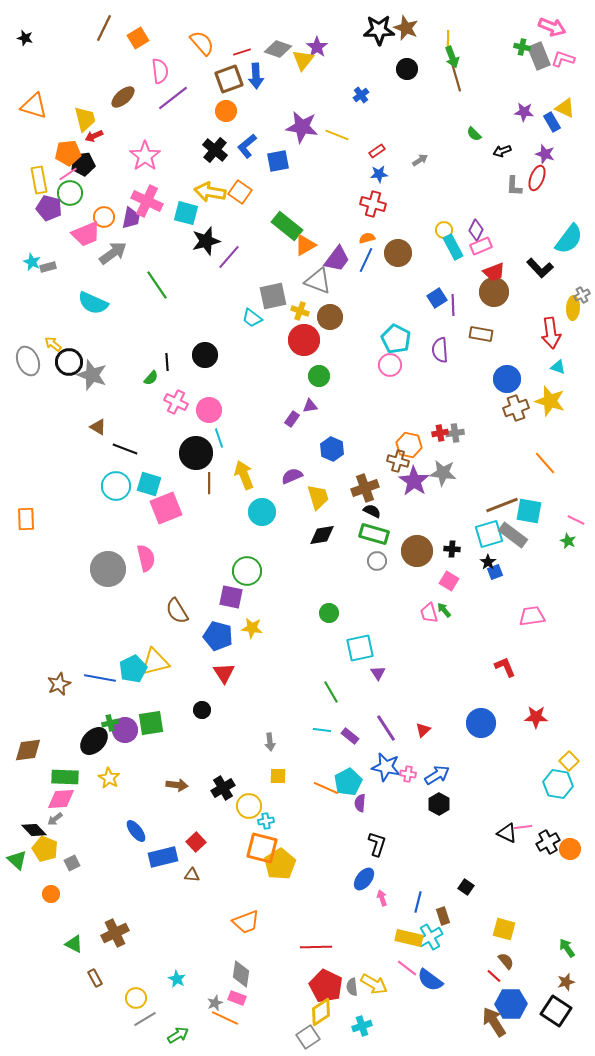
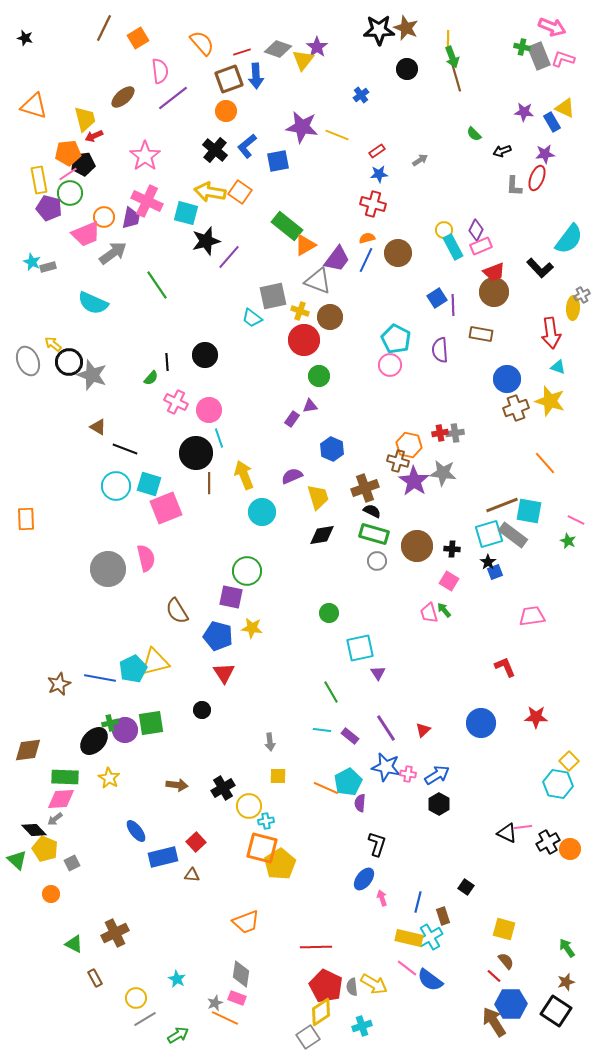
purple star at (545, 154): rotated 24 degrees counterclockwise
brown circle at (417, 551): moved 5 px up
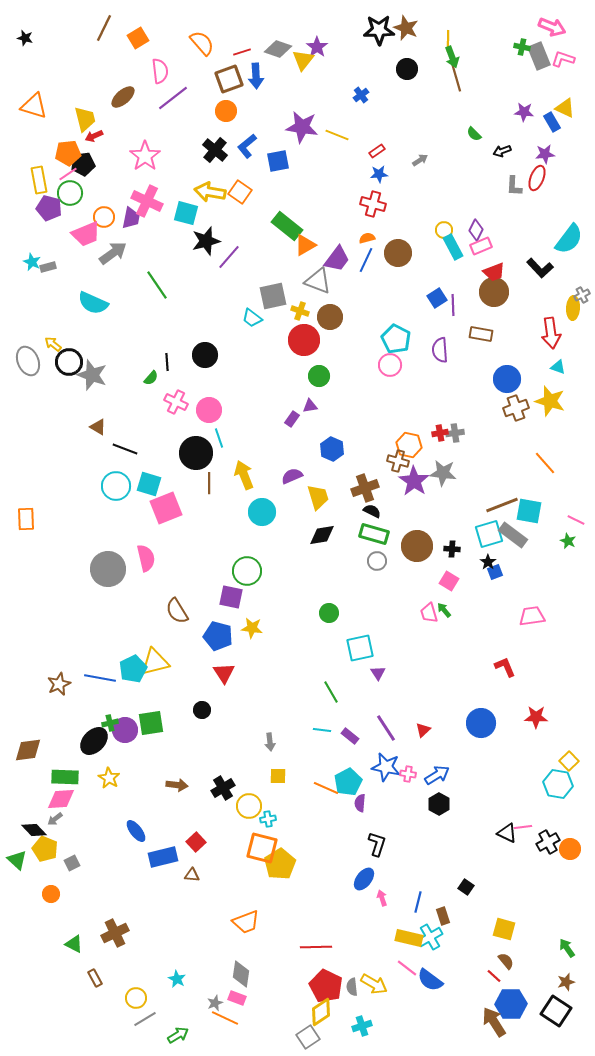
cyan cross at (266, 821): moved 2 px right, 2 px up
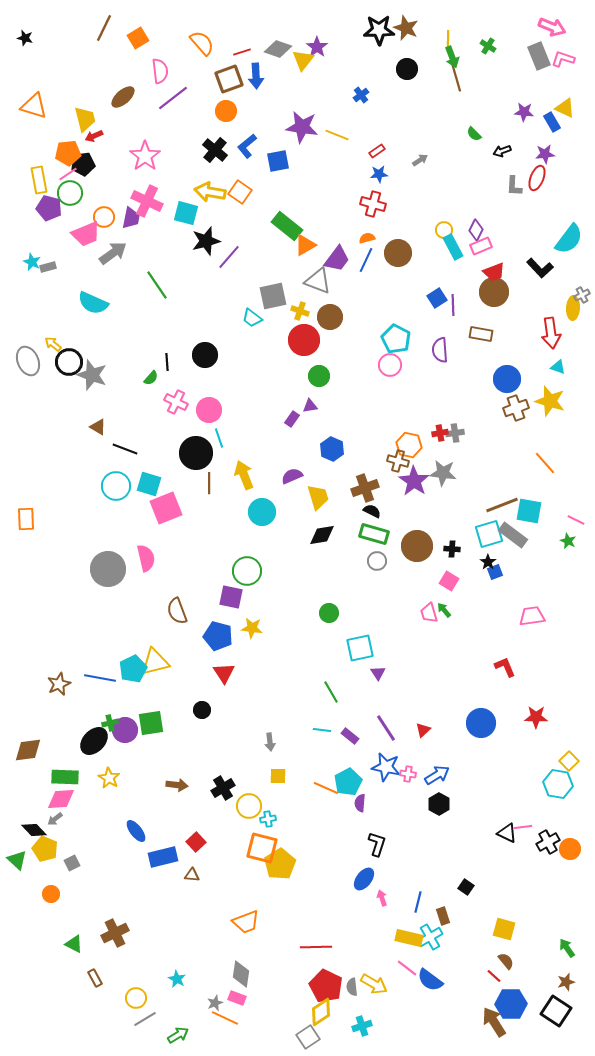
green cross at (522, 47): moved 34 px left, 1 px up; rotated 21 degrees clockwise
brown semicircle at (177, 611): rotated 12 degrees clockwise
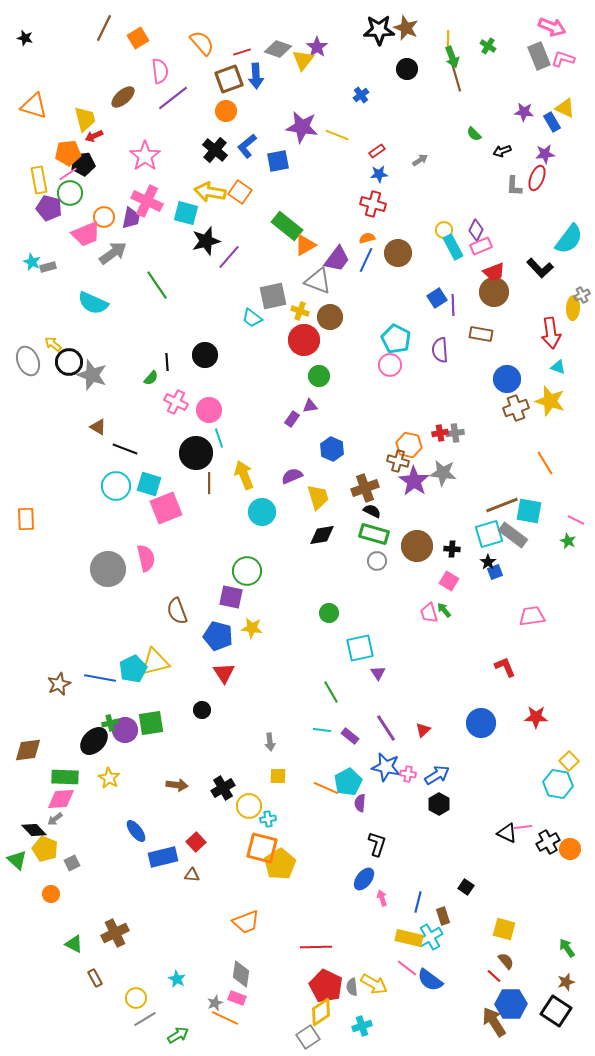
orange line at (545, 463): rotated 10 degrees clockwise
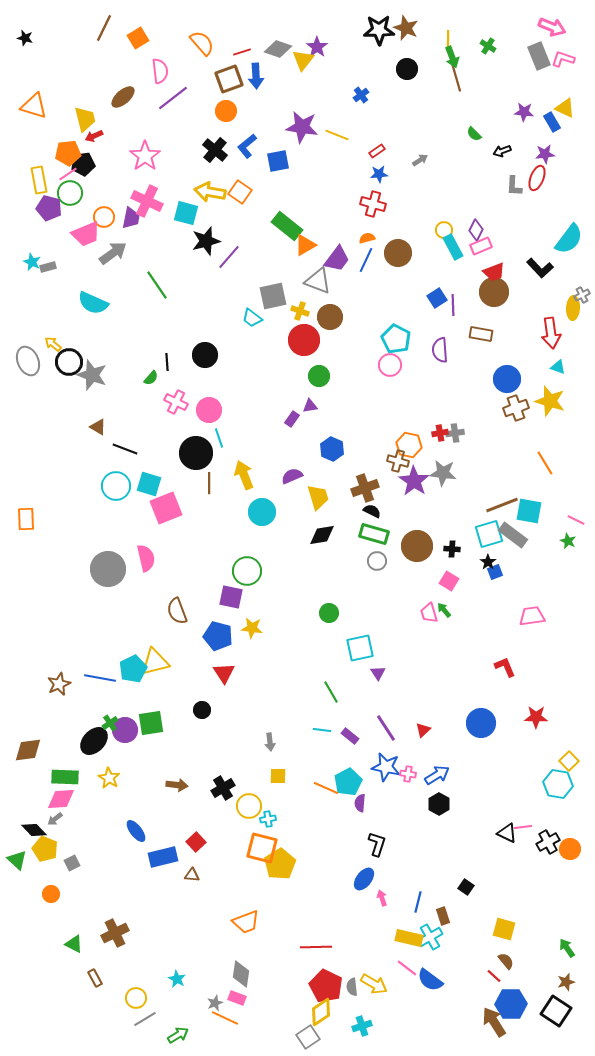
green cross at (110, 723): rotated 21 degrees counterclockwise
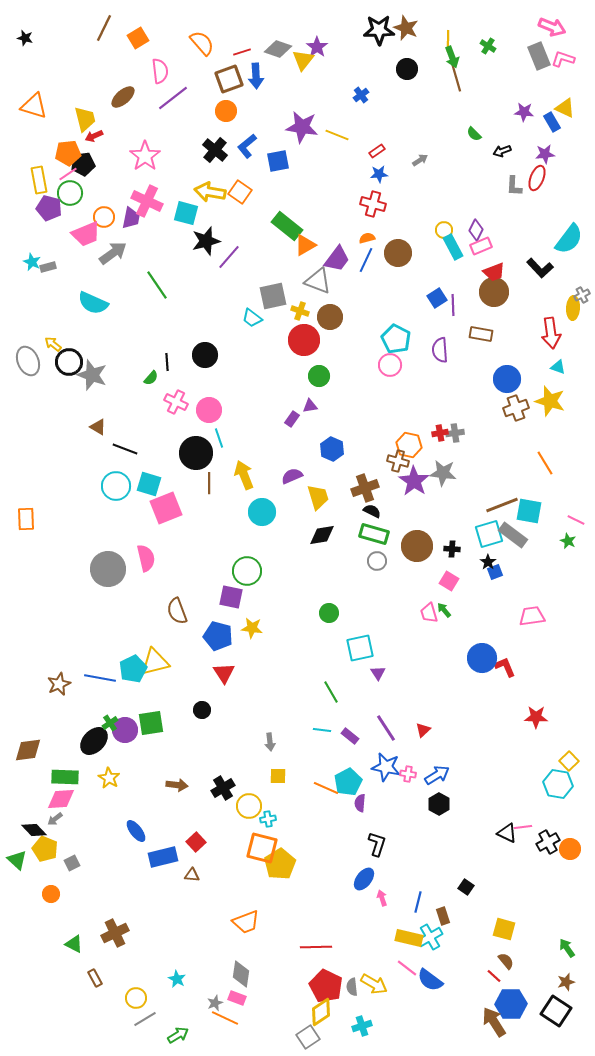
blue circle at (481, 723): moved 1 px right, 65 px up
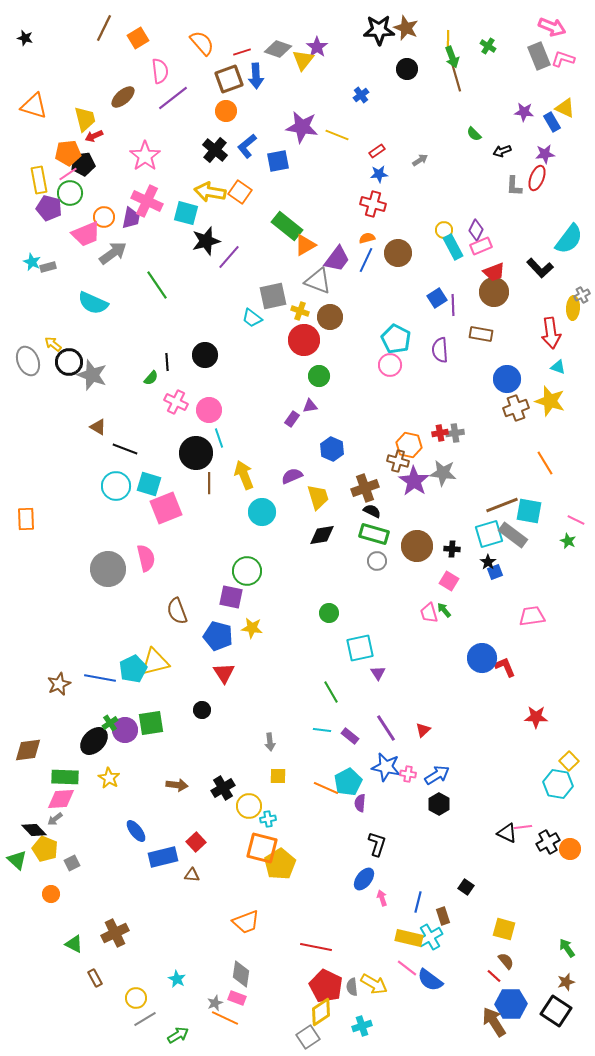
red line at (316, 947): rotated 12 degrees clockwise
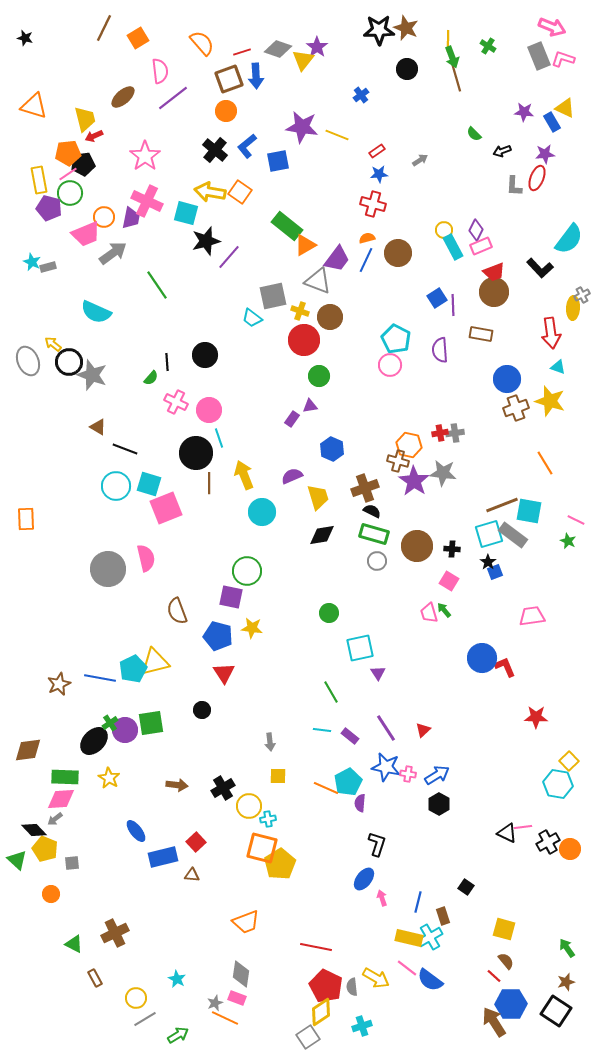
cyan semicircle at (93, 303): moved 3 px right, 9 px down
gray square at (72, 863): rotated 21 degrees clockwise
yellow arrow at (374, 984): moved 2 px right, 6 px up
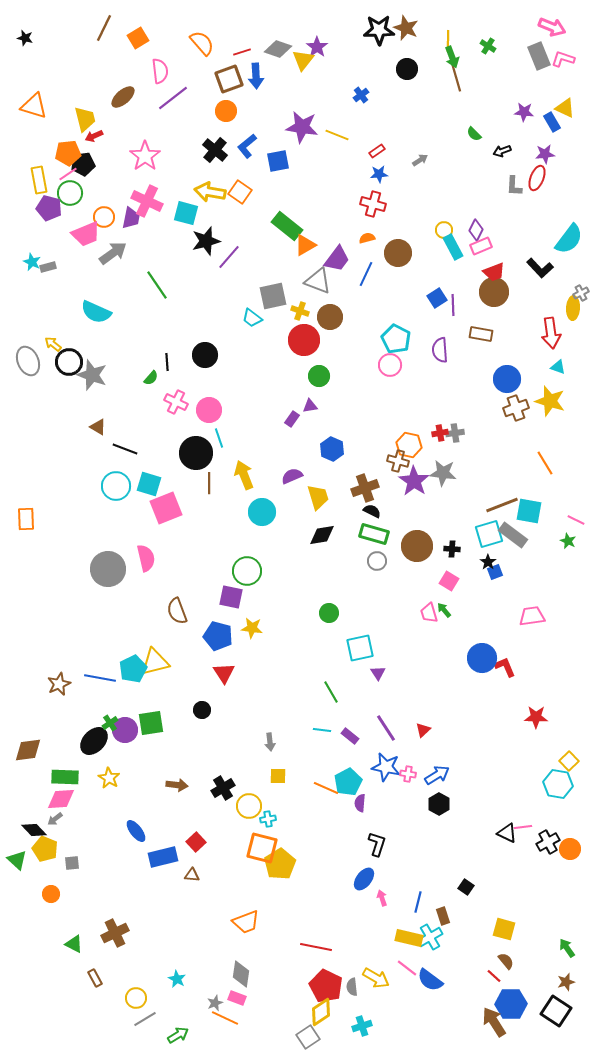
blue line at (366, 260): moved 14 px down
gray cross at (582, 295): moved 1 px left, 2 px up
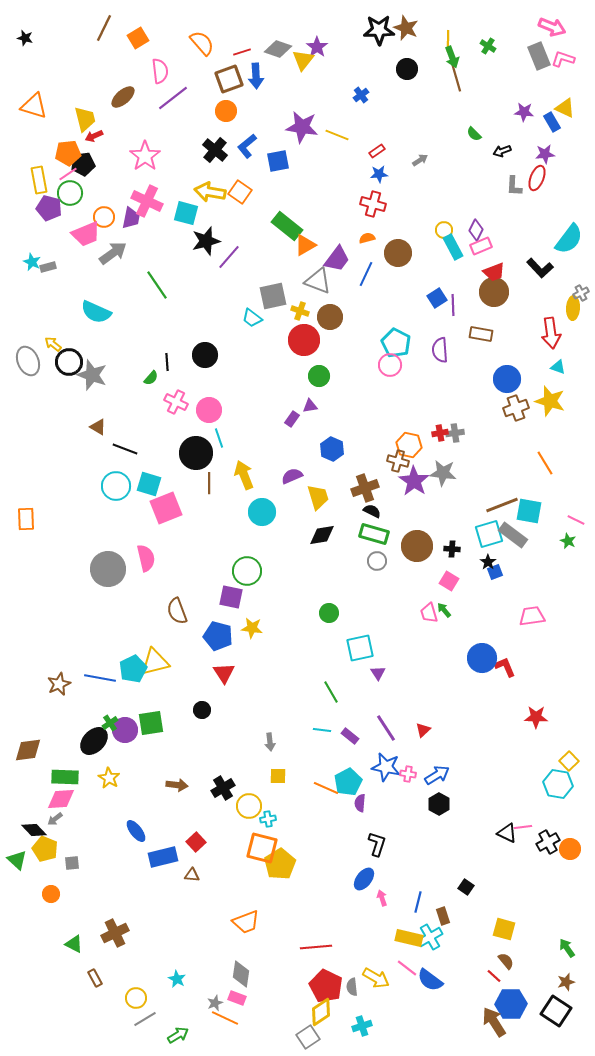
cyan pentagon at (396, 339): moved 4 px down
red line at (316, 947): rotated 16 degrees counterclockwise
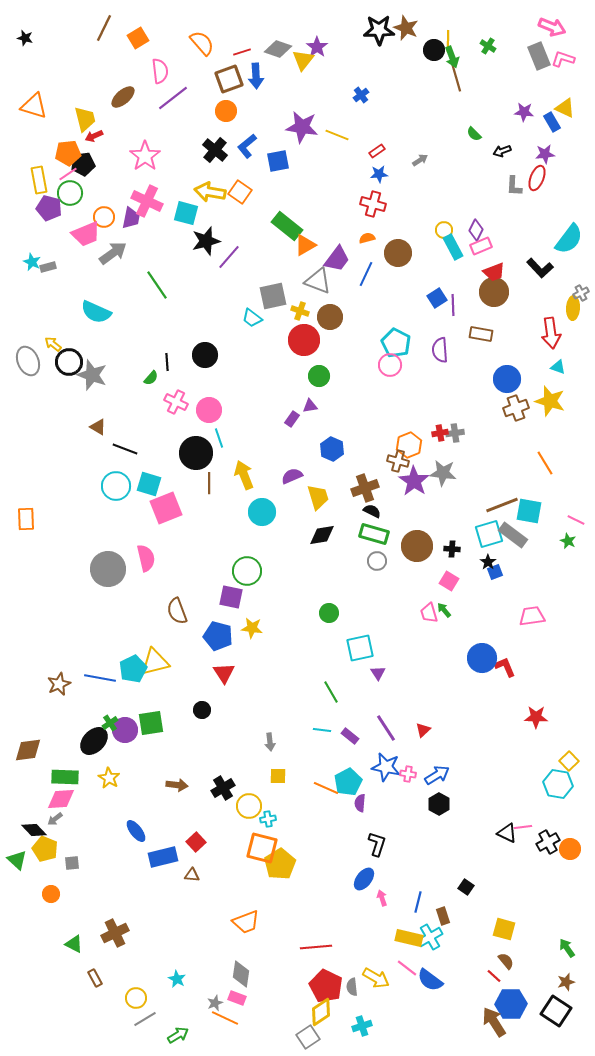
black circle at (407, 69): moved 27 px right, 19 px up
orange hexagon at (409, 445): rotated 25 degrees clockwise
